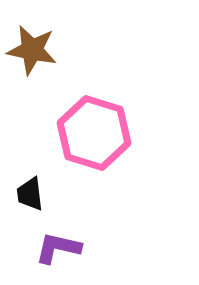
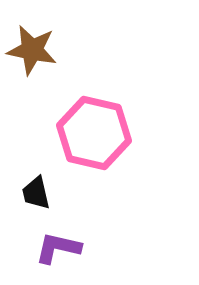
pink hexagon: rotated 4 degrees counterclockwise
black trapezoid: moved 6 px right, 1 px up; rotated 6 degrees counterclockwise
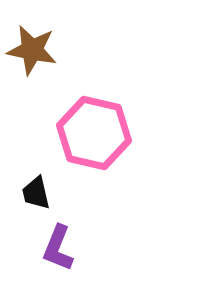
purple L-shape: rotated 81 degrees counterclockwise
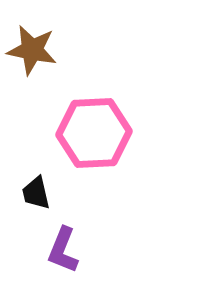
pink hexagon: rotated 16 degrees counterclockwise
purple L-shape: moved 5 px right, 2 px down
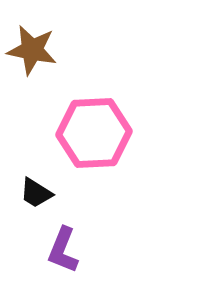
black trapezoid: rotated 45 degrees counterclockwise
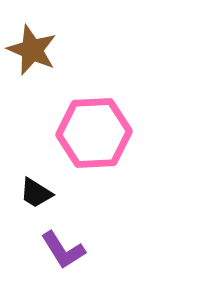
brown star: rotated 12 degrees clockwise
purple L-shape: rotated 54 degrees counterclockwise
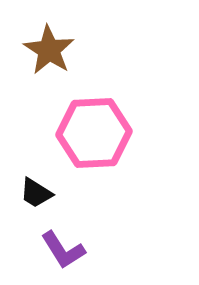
brown star: moved 17 px right; rotated 9 degrees clockwise
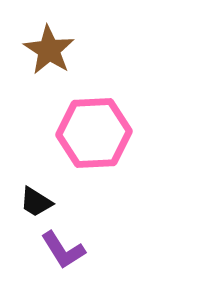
black trapezoid: moved 9 px down
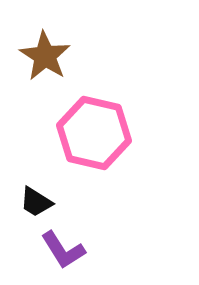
brown star: moved 4 px left, 6 px down
pink hexagon: rotated 16 degrees clockwise
